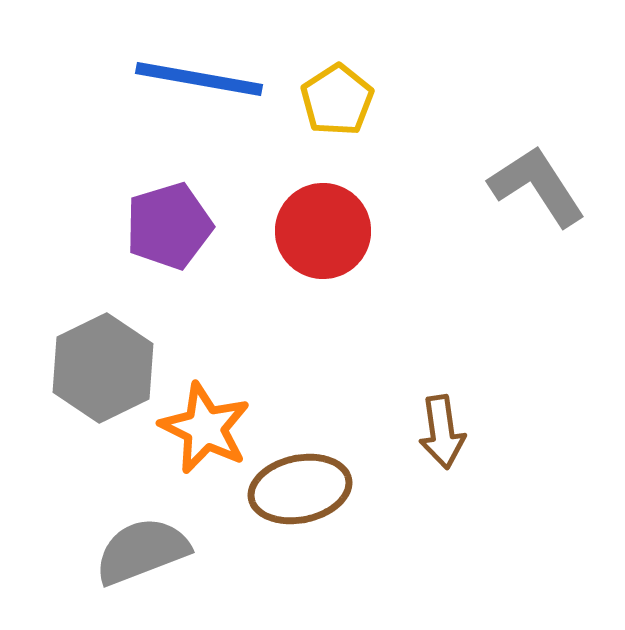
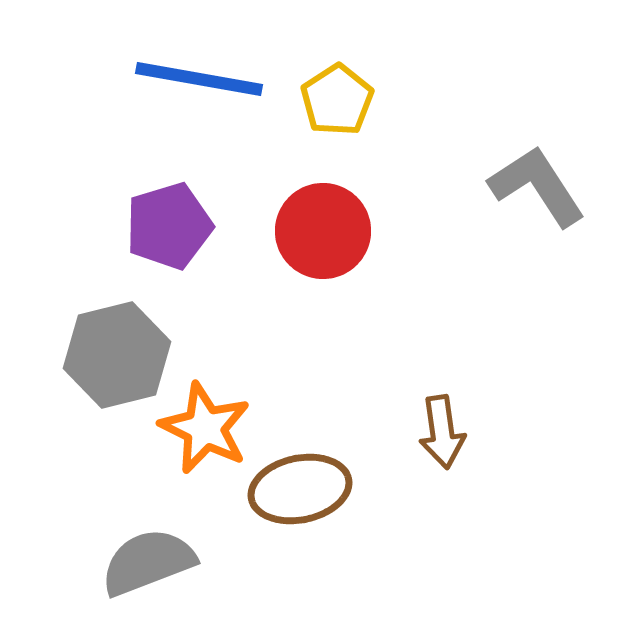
gray hexagon: moved 14 px right, 13 px up; rotated 12 degrees clockwise
gray semicircle: moved 6 px right, 11 px down
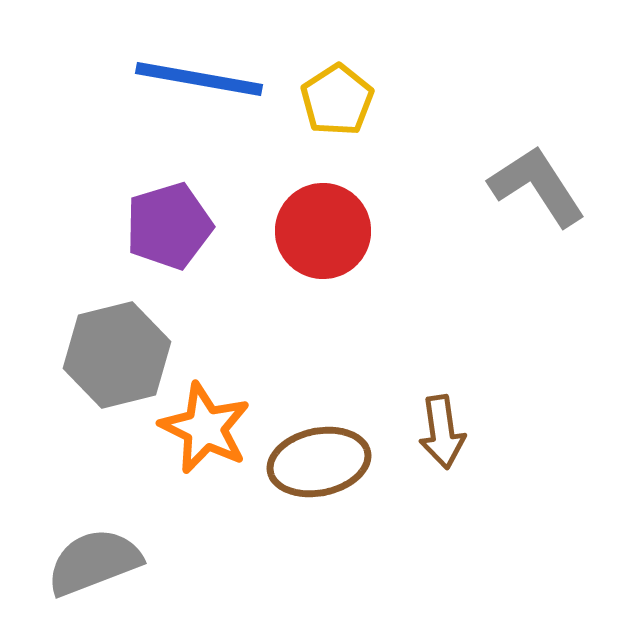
brown ellipse: moved 19 px right, 27 px up
gray semicircle: moved 54 px left
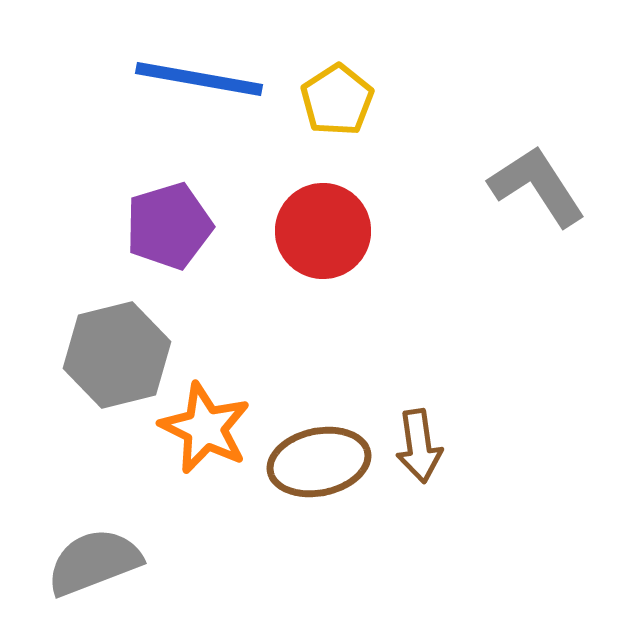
brown arrow: moved 23 px left, 14 px down
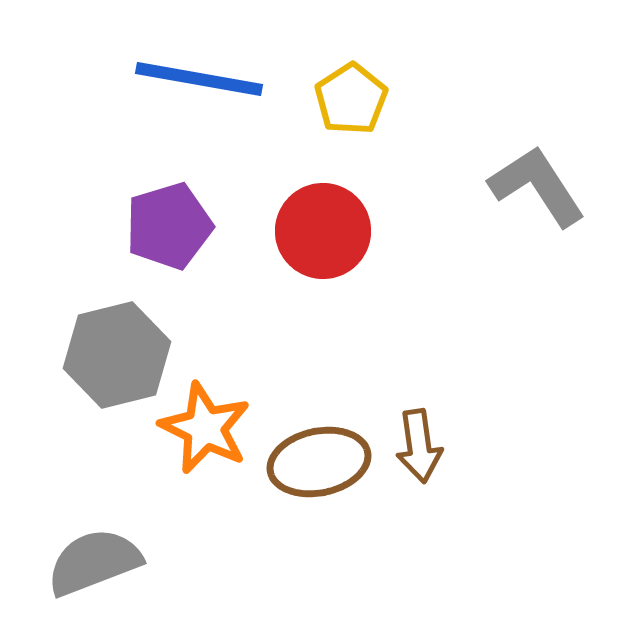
yellow pentagon: moved 14 px right, 1 px up
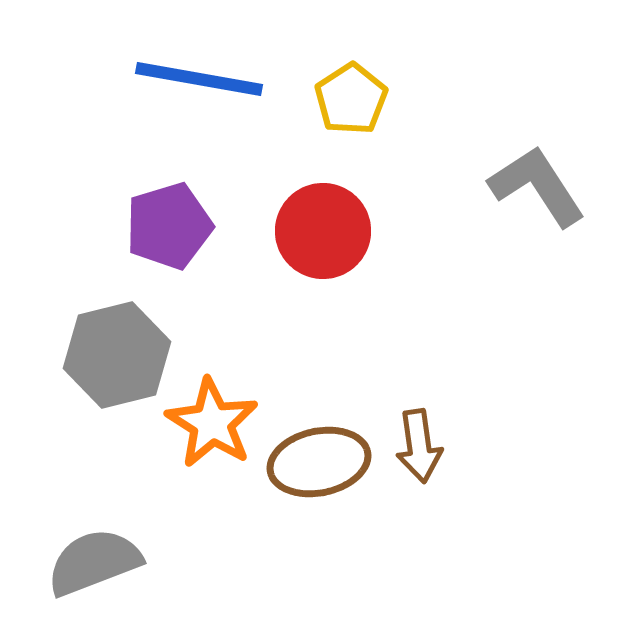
orange star: moved 7 px right, 5 px up; rotated 6 degrees clockwise
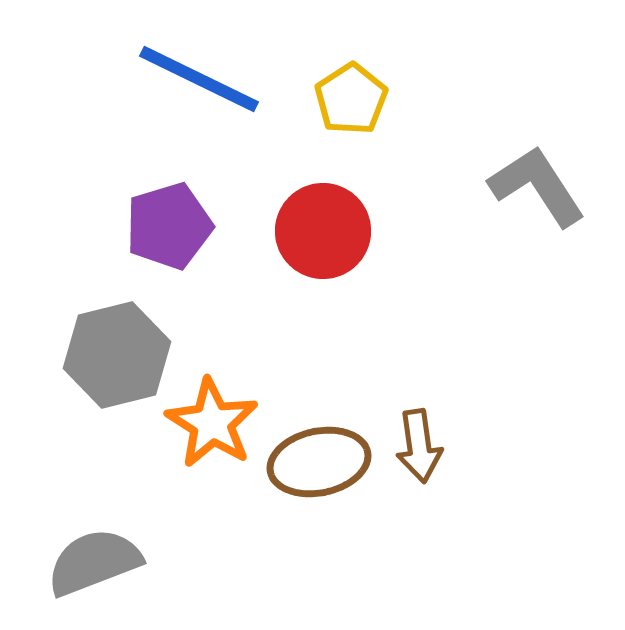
blue line: rotated 16 degrees clockwise
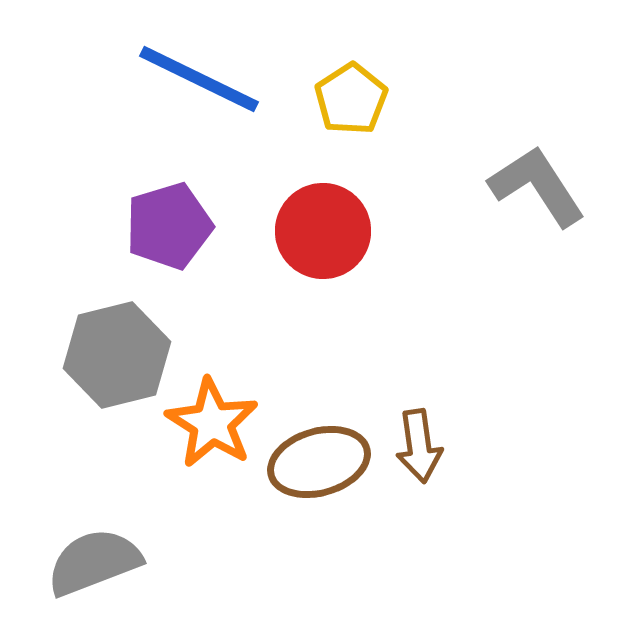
brown ellipse: rotated 4 degrees counterclockwise
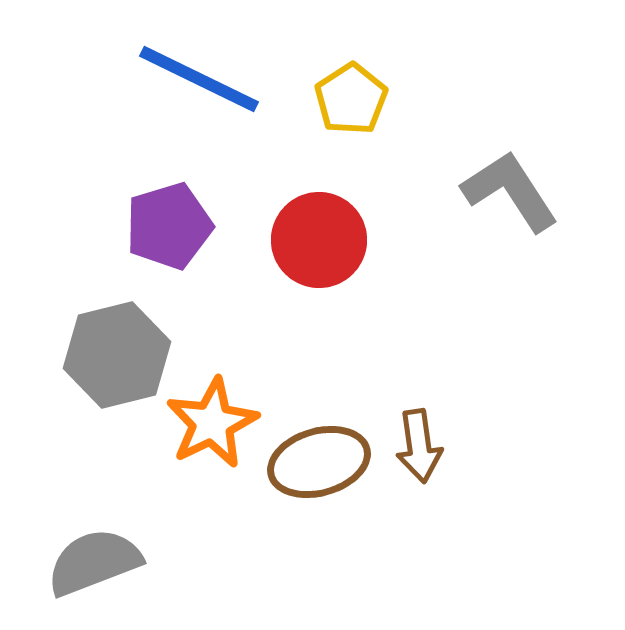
gray L-shape: moved 27 px left, 5 px down
red circle: moved 4 px left, 9 px down
orange star: rotated 14 degrees clockwise
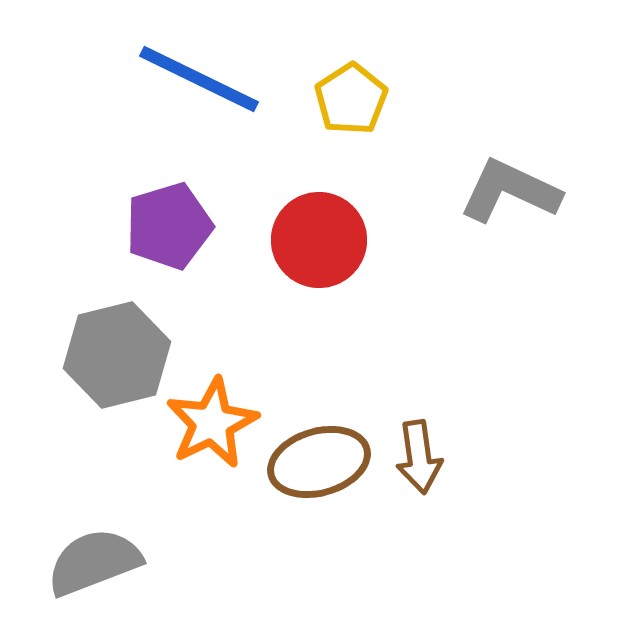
gray L-shape: rotated 32 degrees counterclockwise
brown arrow: moved 11 px down
